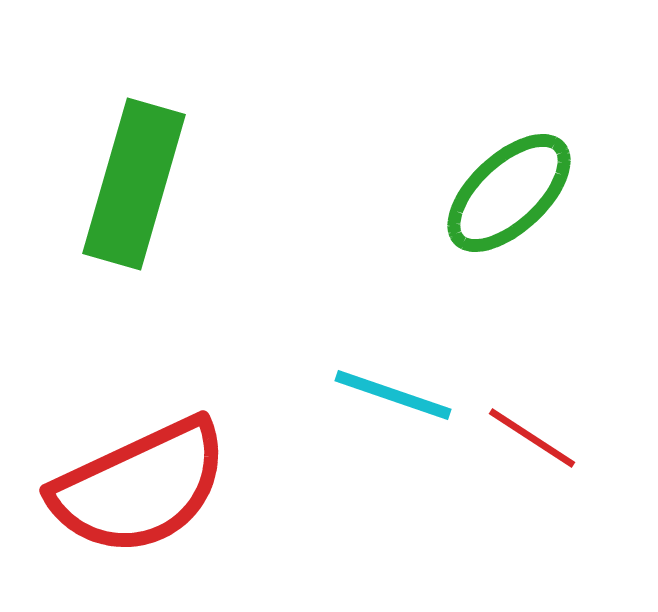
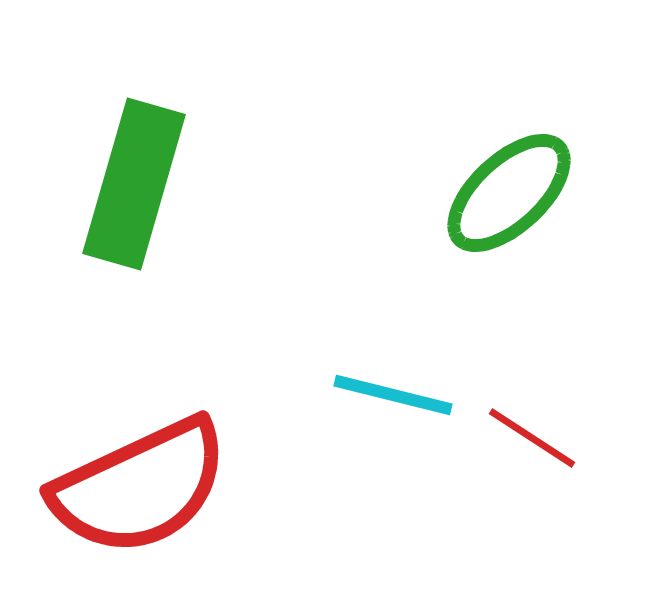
cyan line: rotated 5 degrees counterclockwise
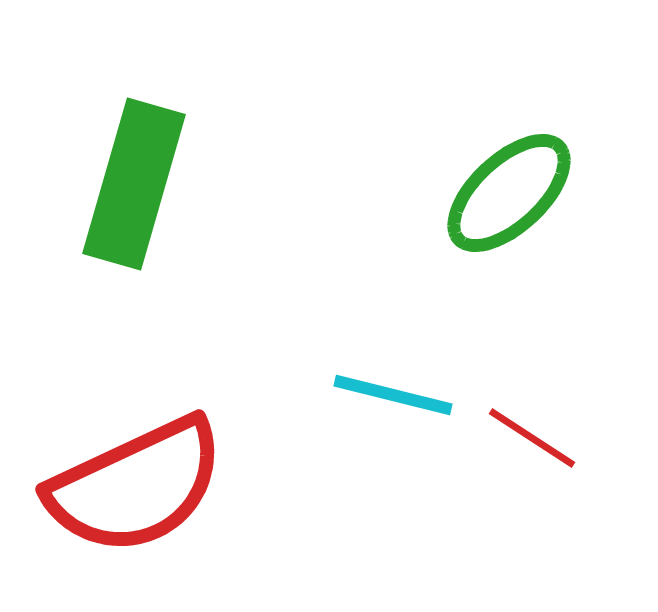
red semicircle: moved 4 px left, 1 px up
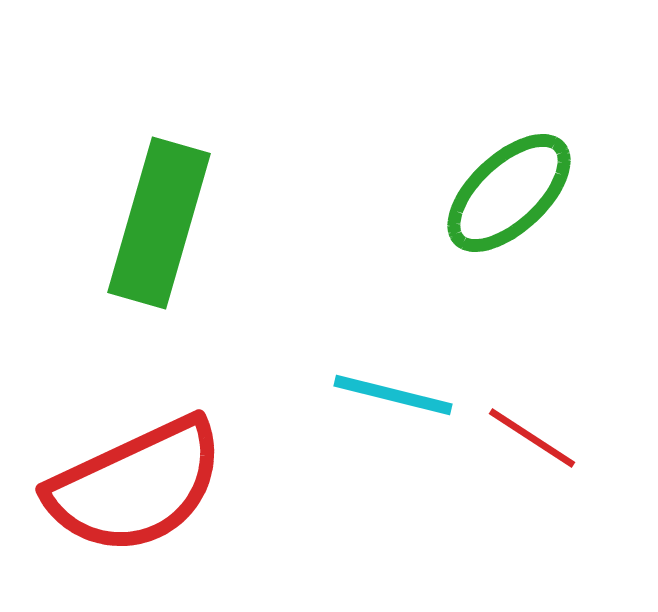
green rectangle: moved 25 px right, 39 px down
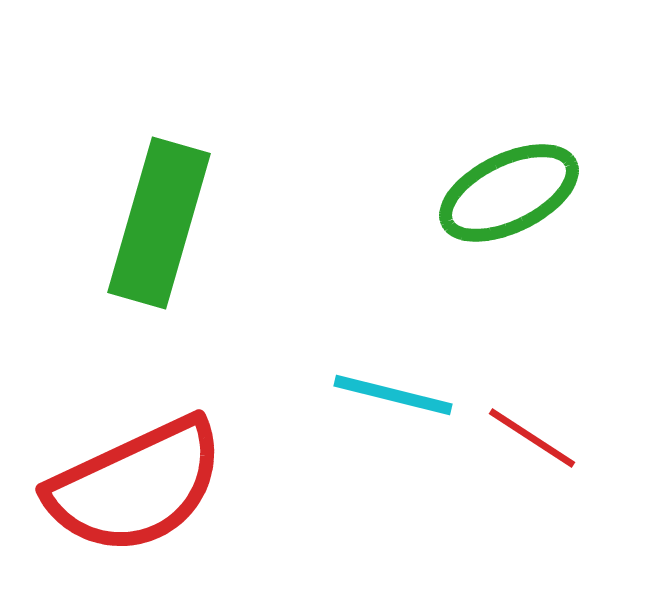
green ellipse: rotated 17 degrees clockwise
